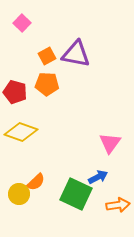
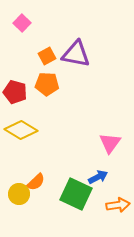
yellow diamond: moved 2 px up; rotated 12 degrees clockwise
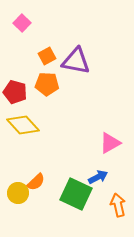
purple triangle: moved 7 px down
yellow diamond: moved 2 px right, 5 px up; rotated 16 degrees clockwise
pink triangle: rotated 25 degrees clockwise
yellow circle: moved 1 px left, 1 px up
orange arrow: rotated 95 degrees counterclockwise
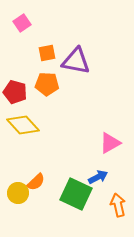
pink square: rotated 12 degrees clockwise
orange square: moved 3 px up; rotated 18 degrees clockwise
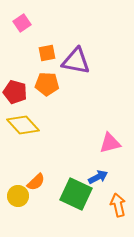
pink triangle: rotated 15 degrees clockwise
yellow circle: moved 3 px down
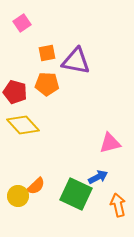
orange semicircle: moved 4 px down
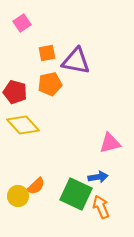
orange pentagon: moved 3 px right; rotated 15 degrees counterclockwise
blue arrow: rotated 18 degrees clockwise
orange arrow: moved 17 px left, 2 px down; rotated 10 degrees counterclockwise
